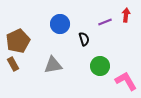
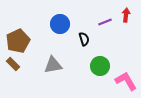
brown rectangle: rotated 16 degrees counterclockwise
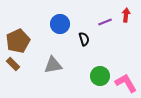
green circle: moved 10 px down
pink L-shape: moved 2 px down
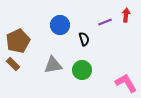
blue circle: moved 1 px down
green circle: moved 18 px left, 6 px up
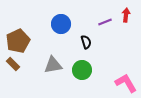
blue circle: moved 1 px right, 1 px up
black semicircle: moved 2 px right, 3 px down
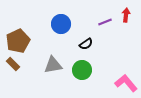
black semicircle: moved 2 px down; rotated 72 degrees clockwise
pink L-shape: rotated 10 degrees counterclockwise
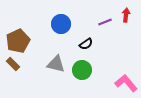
gray triangle: moved 3 px right, 1 px up; rotated 24 degrees clockwise
